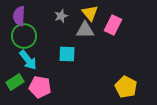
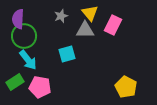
purple semicircle: moved 1 px left, 3 px down
cyan square: rotated 18 degrees counterclockwise
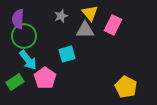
pink pentagon: moved 5 px right, 9 px up; rotated 25 degrees clockwise
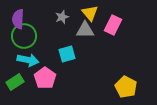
gray star: moved 1 px right, 1 px down
cyan arrow: rotated 40 degrees counterclockwise
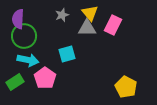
gray star: moved 2 px up
gray triangle: moved 2 px right, 2 px up
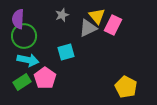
yellow triangle: moved 7 px right, 3 px down
gray triangle: moved 1 px right; rotated 24 degrees counterclockwise
cyan square: moved 1 px left, 2 px up
green rectangle: moved 7 px right
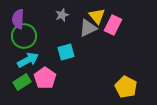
cyan arrow: rotated 40 degrees counterclockwise
